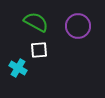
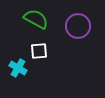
green semicircle: moved 3 px up
white square: moved 1 px down
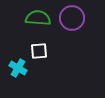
green semicircle: moved 2 px right, 1 px up; rotated 25 degrees counterclockwise
purple circle: moved 6 px left, 8 px up
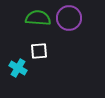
purple circle: moved 3 px left
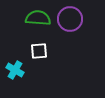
purple circle: moved 1 px right, 1 px down
cyan cross: moved 3 px left, 2 px down
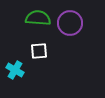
purple circle: moved 4 px down
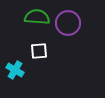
green semicircle: moved 1 px left, 1 px up
purple circle: moved 2 px left
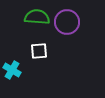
purple circle: moved 1 px left, 1 px up
cyan cross: moved 3 px left
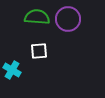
purple circle: moved 1 px right, 3 px up
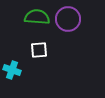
white square: moved 1 px up
cyan cross: rotated 12 degrees counterclockwise
